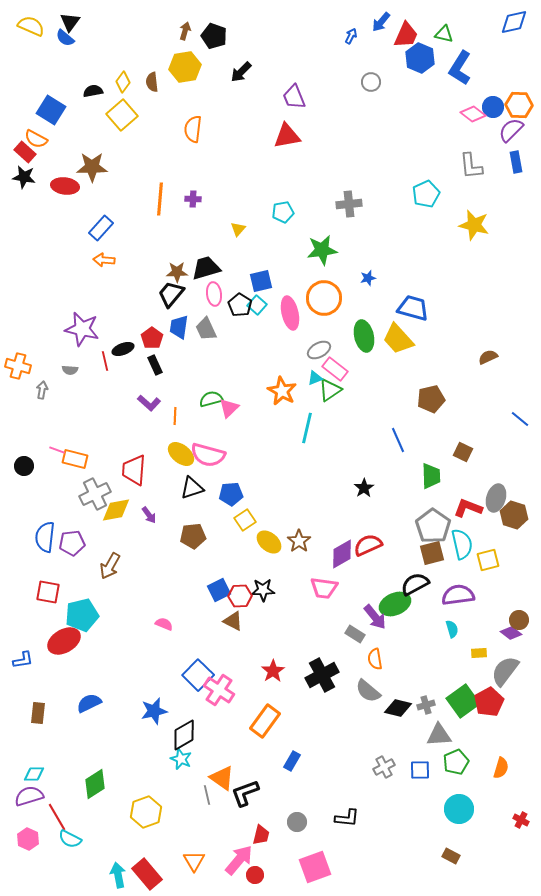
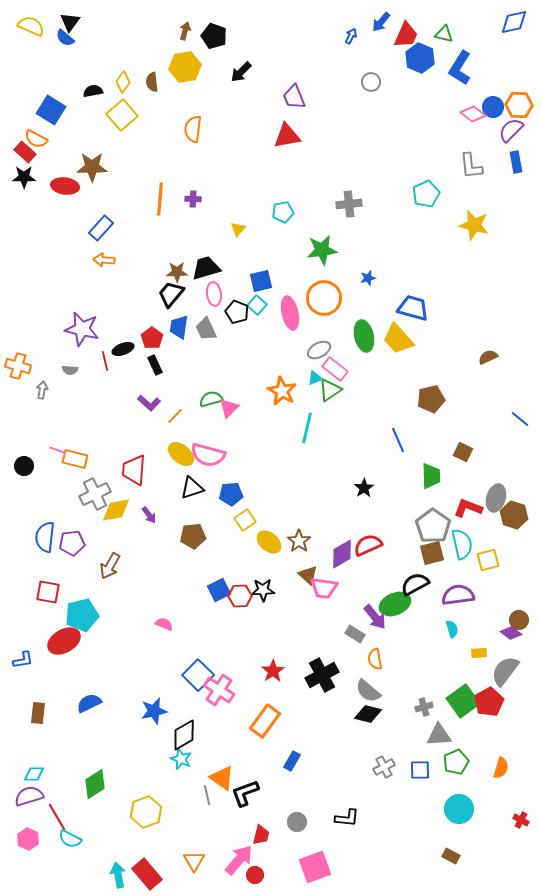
black star at (24, 177): rotated 10 degrees counterclockwise
black pentagon at (240, 305): moved 3 px left, 7 px down; rotated 10 degrees counterclockwise
orange line at (175, 416): rotated 42 degrees clockwise
brown triangle at (233, 621): moved 75 px right, 46 px up; rotated 15 degrees clockwise
gray cross at (426, 705): moved 2 px left, 2 px down
black diamond at (398, 708): moved 30 px left, 6 px down
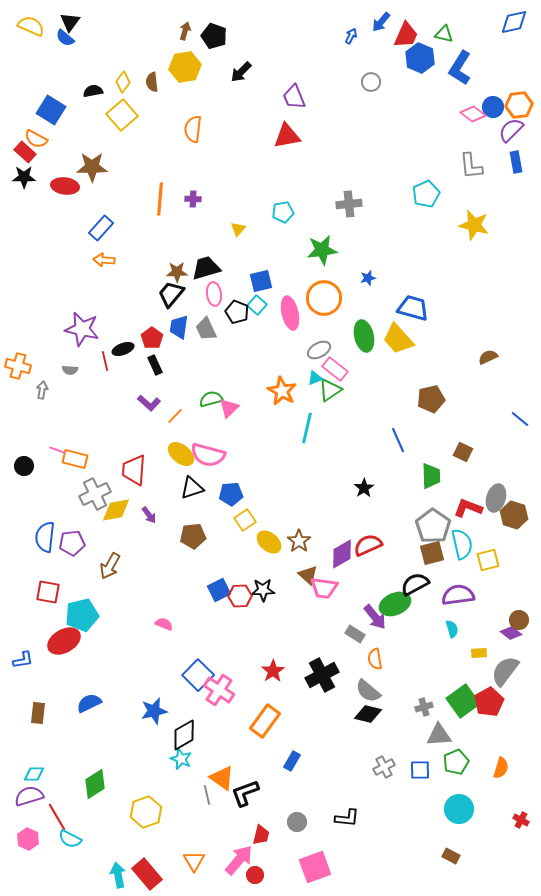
orange hexagon at (519, 105): rotated 8 degrees counterclockwise
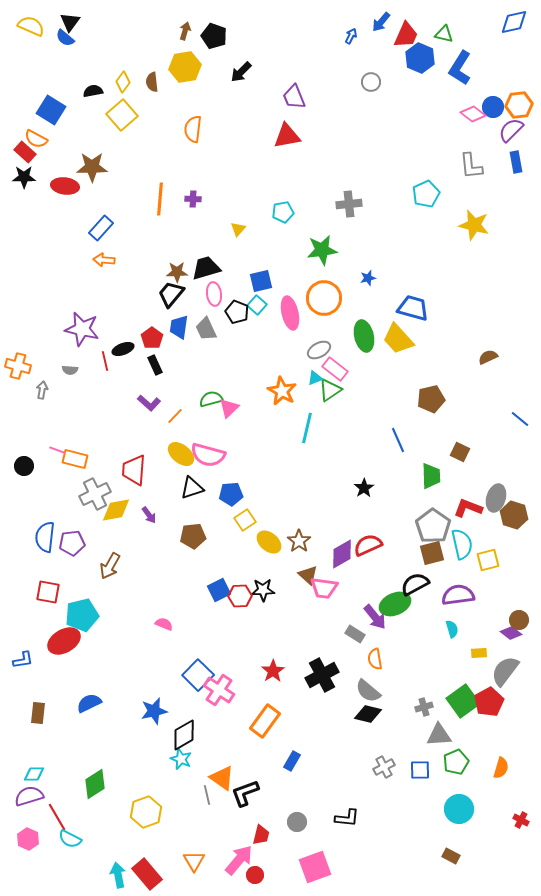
brown square at (463, 452): moved 3 px left
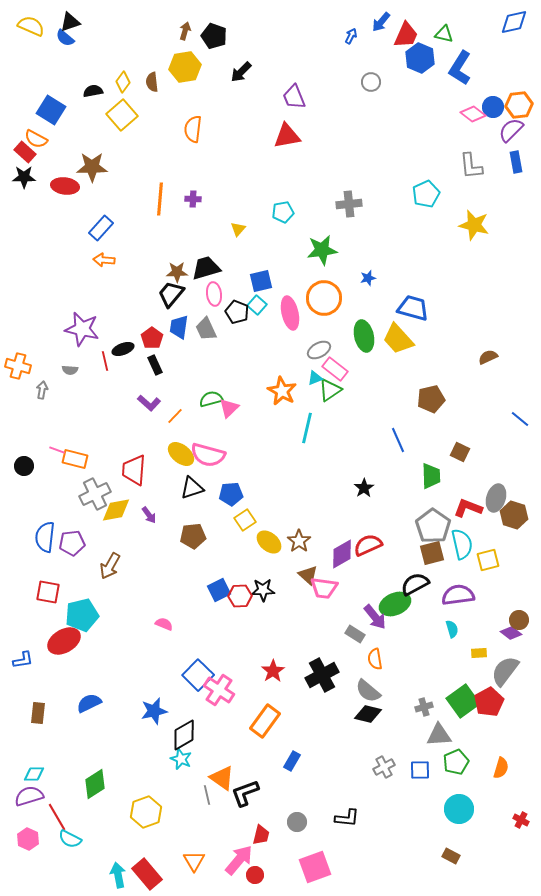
black triangle at (70, 22): rotated 35 degrees clockwise
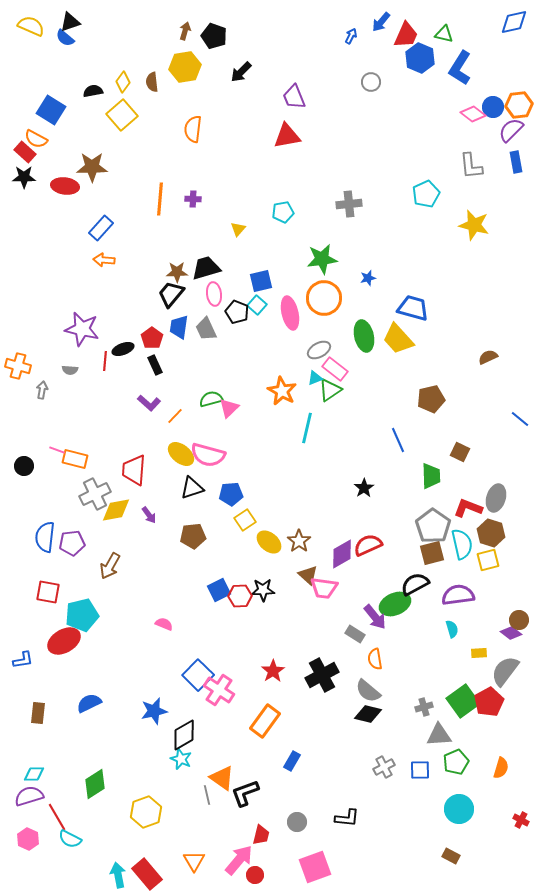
green star at (322, 250): moved 9 px down
red line at (105, 361): rotated 18 degrees clockwise
brown hexagon at (514, 515): moved 23 px left, 18 px down
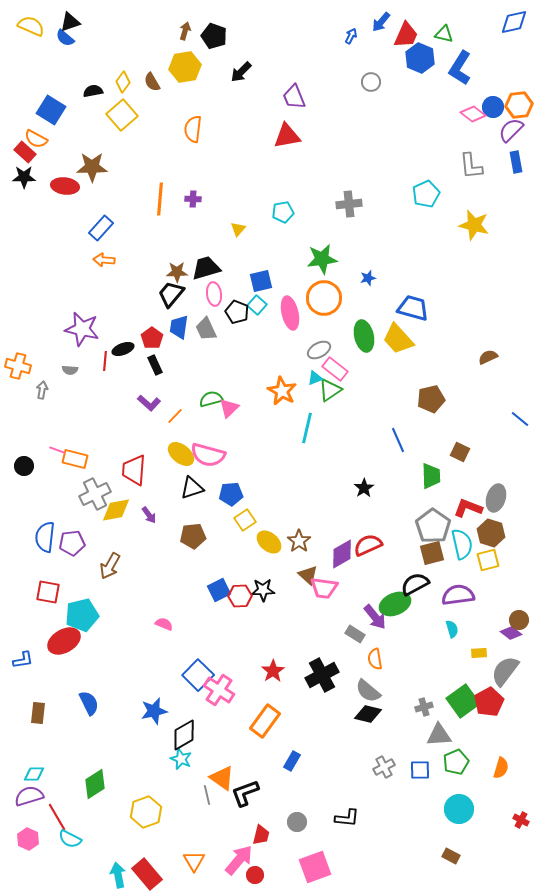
brown semicircle at (152, 82): rotated 24 degrees counterclockwise
blue semicircle at (89, 703): rotated 90 degrees clockwise
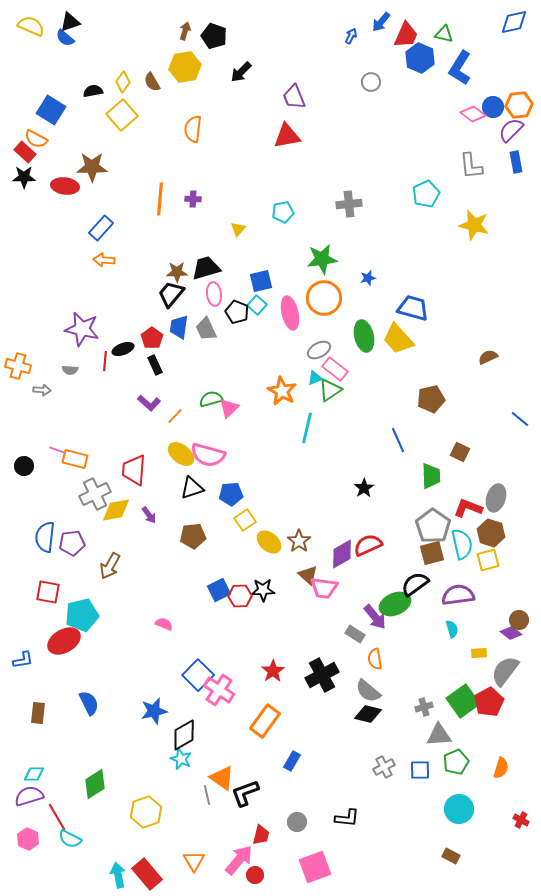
gray arrow at (42, 390): rotated 84 degrees clockwise
black semicircle at (415, 584): rotated 8 degrees counterclockwise
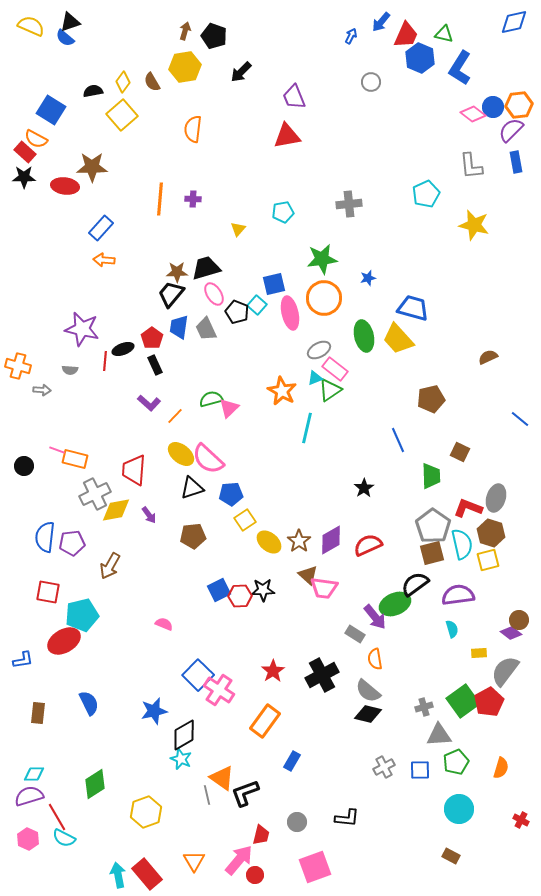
blue square at (261, 281): moved 13 px right, 3 px down
pink ellipse at (214, 294): rotated 25 degrees counterclockwise
pink semicircle at (208, 455): moved 4 px down; rotated 28 degrees clockwise
purple diamond at (342, 554): moved 11 px left, 14 px up
cyan semicircle at (70, 839): moved 6 px left, 1 px up
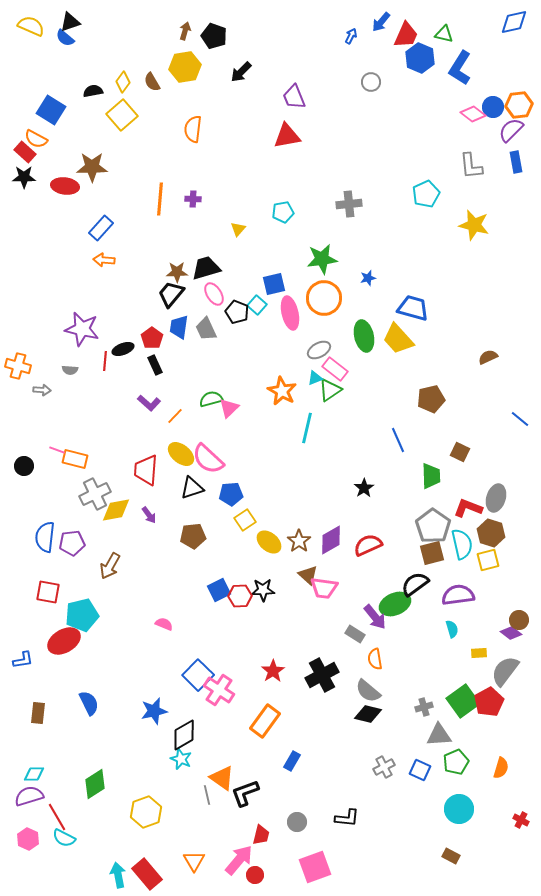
red trapezoid at (134, 470): moved 12 px right
blue square at (420, 770): rotated 25 degrees clockwise
